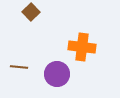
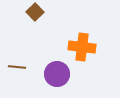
brown square: moved 4 px right
brown line: moved 2 px left
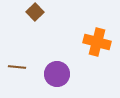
orange cross: moved 15 px right, 5 px up; rotated 8 degrees clockwise
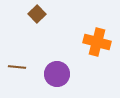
brown square: moved 2 px right, 2 px down
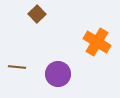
orange cross: rotated 16 degrees clockwise
purple circle: moved 1 px right
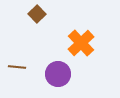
orange cross: moved 16 px left, 1 px down; rotated 16 degrees clockwise
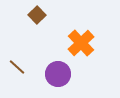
brown square: moved 1 px down
brown line: rotated 36 degrees clockwise
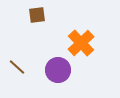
brown square: rotated 36 degrees clockwise
purple circle: moved 4 px up
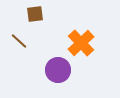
brown square: moved 2 px left, 1 px up
brown line: moved 2 px right, 26 px up
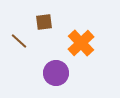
brown square: moved 9 px right, 8 px down
purple circle: moved 2 px left, 3 px down
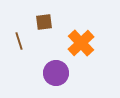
brown line: rotated 30 degrees clockwise
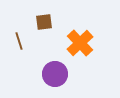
orange cross: moved 1 px left
purple circle: moved 1 px left, 1 px down
